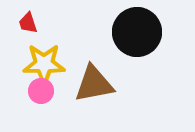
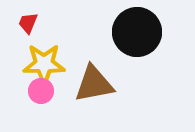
red trapezoid: rotated 40 degrees clockwise
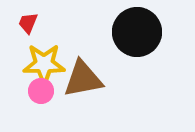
brown triangle: moved 11 px left, 5 px up
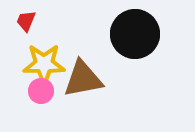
red trapezoid: moved 2 px left, 2 px up
black circle: moved 2 px left, 2 px down
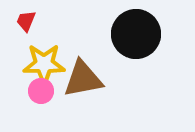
black circle: moved 1 px right
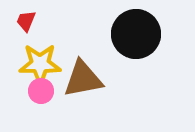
yellow star: moved 4 px left
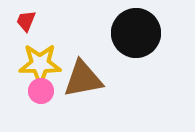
black circle: moved 1 px up
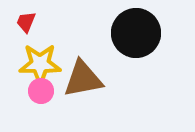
red trapezoid: moved 1 px down
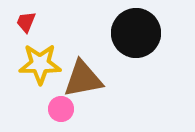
pink circle: moved 20 px right, 18 px down
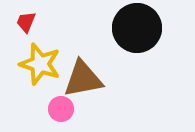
black circle: moved 1 px right, 5 px up
yellow star: rotated 18 degrees clockwise
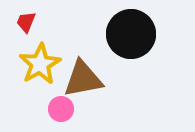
black circle: moved 6 px left, 6 px down
yellow star: rotated 24 degrees clockwise
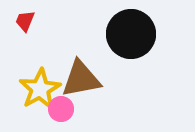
red trapezoid: moved 1 px left, 1 px up
yellow star: moved 25 px down
brown triangle: moved 2 px left
